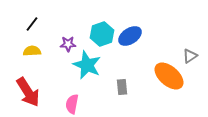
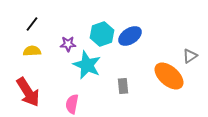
gray rectangle: moved 1 px right, 1 px up
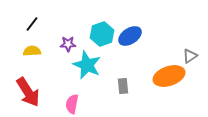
orange ellipse: rotated 60 degrees counterclockwise
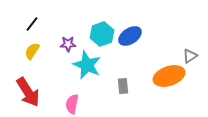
yellow semicircle: rotated 54 degrees counterclockwise
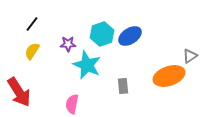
red arrow: moved 9 px left
